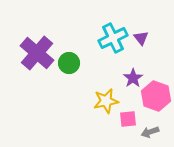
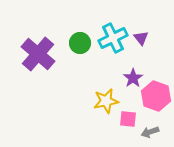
purple cross: moved 1 px right, 1 px down
green circle: moved 11 px right, 20 px up
pink square: rotated 12 degrees clockwise
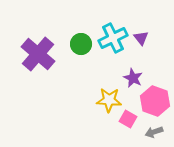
green circle: moved 1 px right, 1 px down
purple star: rotated 12 degrees counterclockwise
pink hexagon: moved 1 px left, 5 px down
yellow star: moved 3 px right, 1 px up; rotated 15 degrees clockwise
pink square: rotated 24 degrees clockwise
gray arrow: moved 4 px right
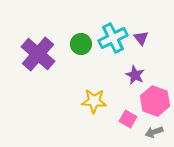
purple star: moved 2 px right, 3 px up
yellow star: moved 15 px left, 1 px down
